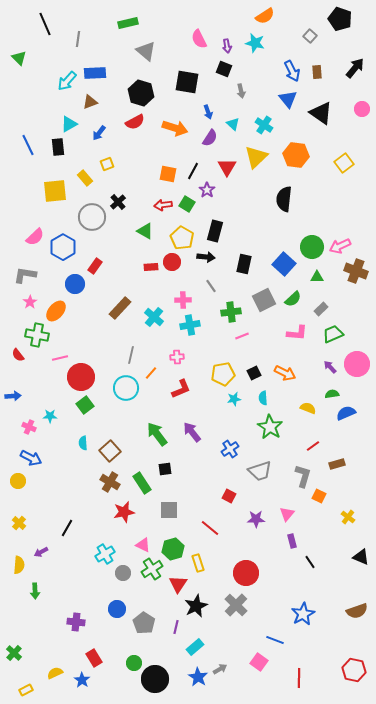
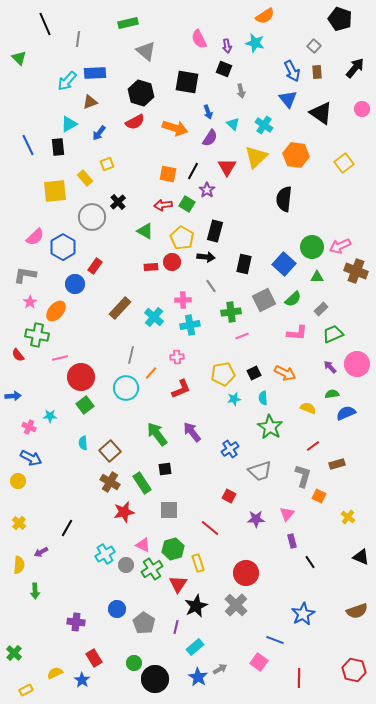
gray square at (310, 36): moved 4 px right, 10 px down
gray circle at (123, 573): moved 3 px right, 8 px up
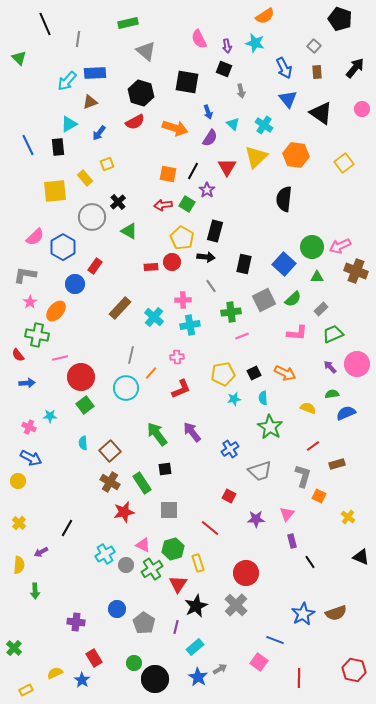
blue arrow at (292, 71): moved 8 px left, 3 px up
green triangle at (145, 231): moved 16 px left
blue arrow at (13, 396): moved 14 px right, 13 px up
brown semicircle at (357, 611): moved 21 px left, 2 px down
green cross at (14, 653): moved 5 px up
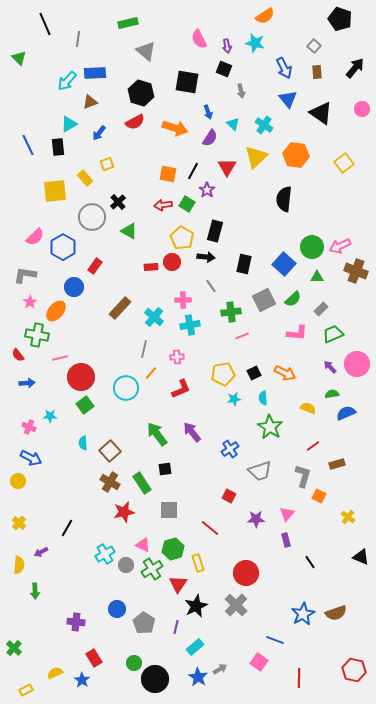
blue circle at (75, 284): moved 1 px left, 3 px down
gray line at (131, 355): moved 13 px right, 6 px up
purple rectangle at (292, 541): moved 6 px left, 1 px up
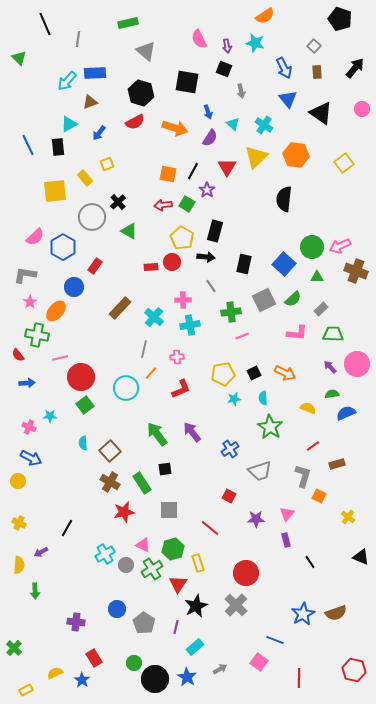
green trapezoid at (333, 334): rotated 25 degrees clockwise
yellow cross at (19, 523): rotated 16 degrees counterclockwise
blue star at (198, 677): moved 11 px left
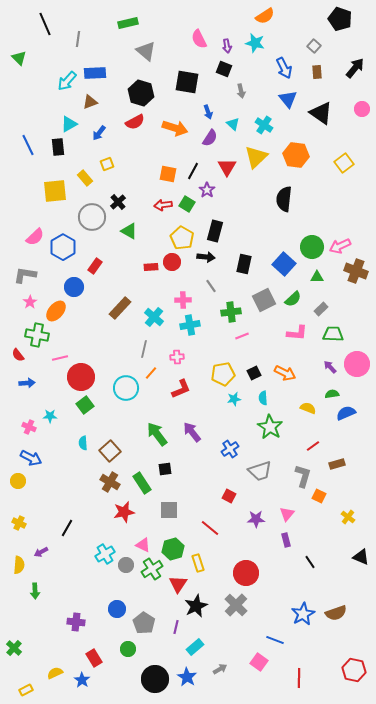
green circle at (134, 663): moved 6 px left, 14 px up
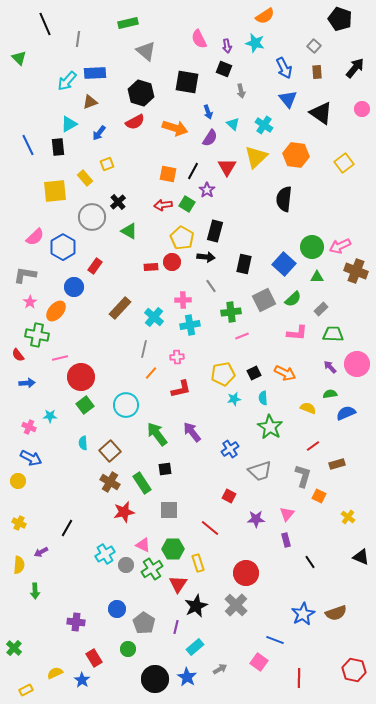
cyan circle at (126, 388): moved 17 px down
red L-shape at (181, 389): rotated 10 degrees clockwise
green semicircle at (332, 394): moved 2 px left
green hexagon at (173, 549): rotated 15 degrees clockwise
